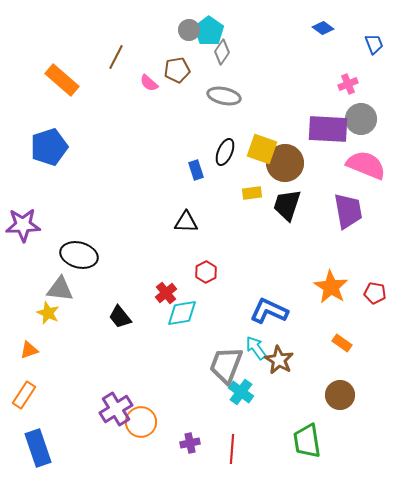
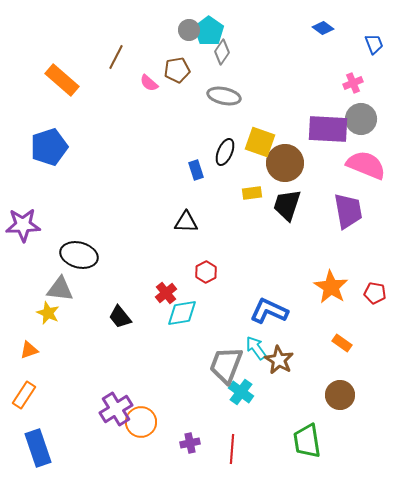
pink cross at (348, 84): moved 5 px right, 1 px up
yellow square at (262, 149): moved 2 px left, 7 px up
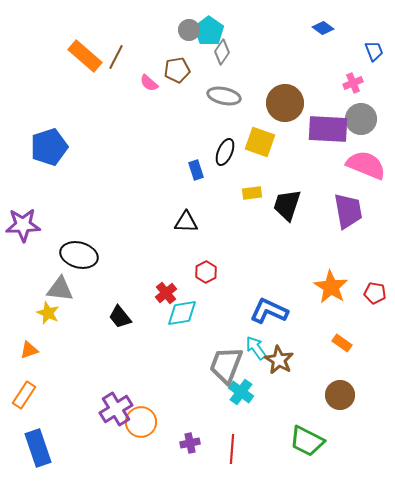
blue trapezoid at (374, 44): moved 7 px down
orange rectangle at (62, 80): moved 23 px right, 24 px up
brown circle at (285, 163): moved 60 px up
green trapezoid at (307, 441): rotated 54 degrees counterclockwise
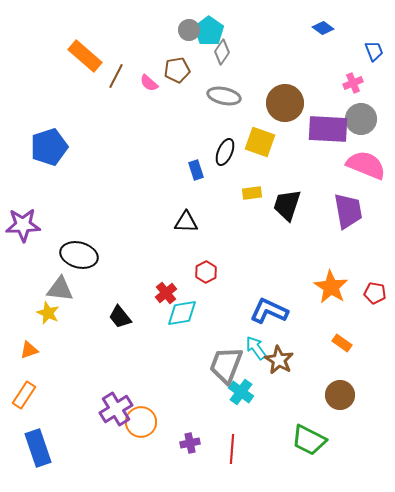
brown line at (116, 57): moved 19 px down
green trapezoid at (307, 441): moved 2 px right, 1 px up
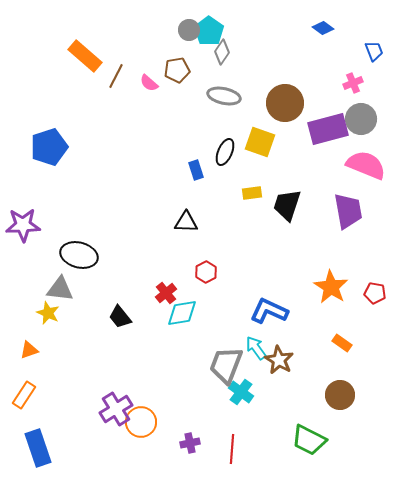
purple rectangle at (328, 129): rotated 18 degrees counterclockwise
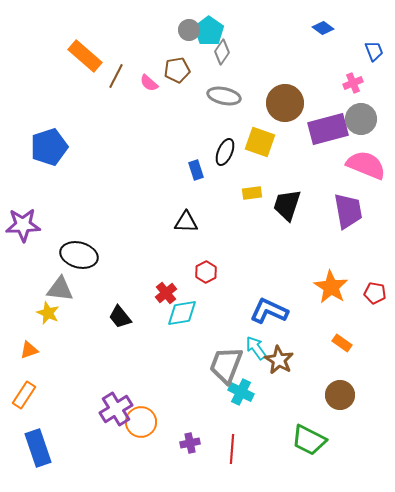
cyan cross at (241, 392): rotated 10 degrees counterclockwise
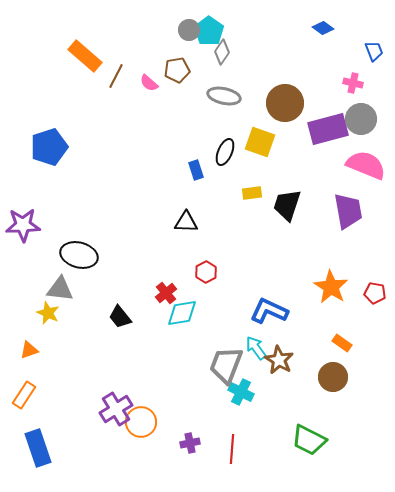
pink cross at (353, 83): rotated 36 degrees clockwise
brown circle at (340, 395): moved 7 px left, 18 px up
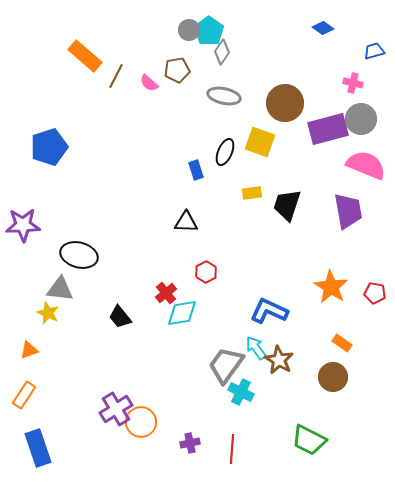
blue trapezoid at (374, 51): rotated 85 degrees counterclockwise
gray trapezoid at (226, 365): rotated 15 degrees clockwise
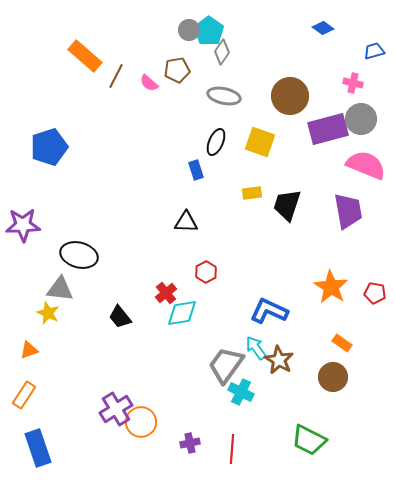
brown circle at (285, 103): moved 5 px right, 7 px up
black ellipse at (225, 152): moved 9 px left, 10 px up
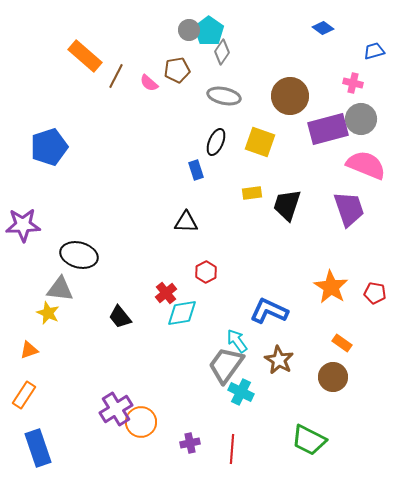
purple trapezoid at (348, 211): moved 1 px right, 2 px up; rotated 9 degrees counterclockwise
cyan arrow at (256, 348): moved 19 px left, 7 px up
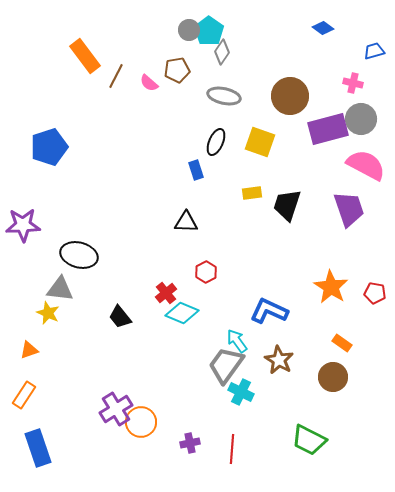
orange rectangle at (85, 56): rotated 12 degrees clockwise
pink semicircle at (366, 165): rotated 6 degrees clockwise
cyan diamond at (182, 313): rotated 32 degrees clockwise
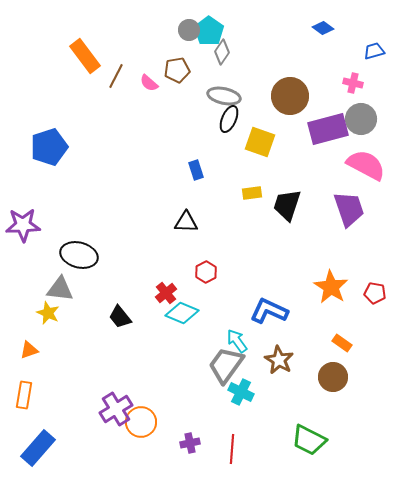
black ellipse at (216, 142): moved 13 px right, 23 px up
orange rectangle at (24, 395): rotated 24 degrees counterclockwise
blue rectangle at (38, 448): rotated 60 degrees clockwise
